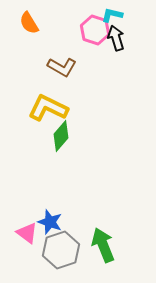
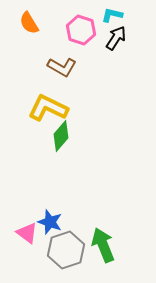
pink hexagon: moved 14 px left
black arrow: rotated 50 degrees clockwise
gray hexagon: moved 5 px right
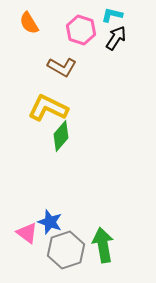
green arrow: rotated 12 degrees clockwise
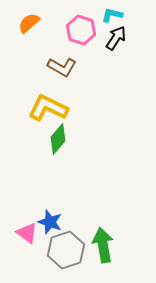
orange semicircle: rotated 80 degrees clockwise
green diamond: moved 3 px left, 3 px down
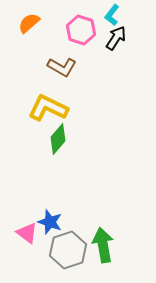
cyan L-shape: rotated 65 degrees counterclockwise
gray hexagon: moved 2 px right
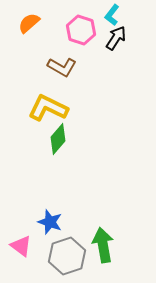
pink triangle: moved 6 px left, 13 px down
gray hexagon: moved 1 px left, 6 px down
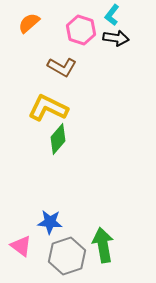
black arrow: rotated 65 degrees clockwise
blue star: rotated 15 degrees counterclockwise
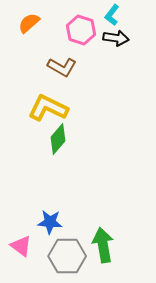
gray hexagon: rotated 18 degrees clockwise
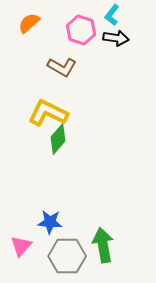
yellow L-shape: moved 5 px down
pink triangle: rotated 35 degrees clockwise
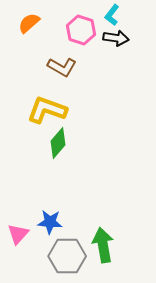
yellow L-shape: moved 1 px left, 3 px up; rotated 6 degrees counterclockwise
green diamond: moved 4 px down
pink triangle: moved 3 px left, 12 px up
